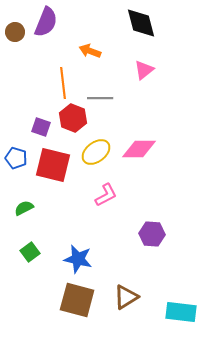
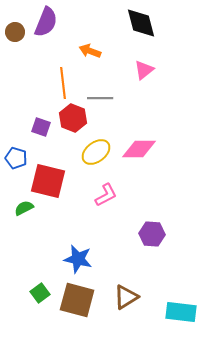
red square: moved 5 px left, 16 px down
green square: moved 10 px right, 41 px down
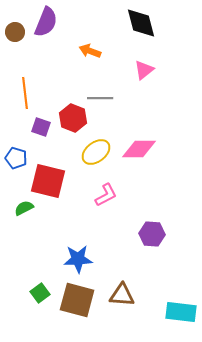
orange line: moved 38 px left, 10 px down
blue star: rotated 16 degrees counterclockwise
brown triangle: moved 4 px left, 2 px up; rotated 36 degrees clockwise
